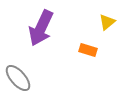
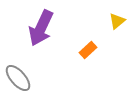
yellow triangle: moved 10 px right, 1 px up
orange rectangle: rotated 60 degrees counterclockwise
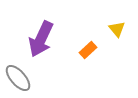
yellow triangle: moved 8 px down; rotated 30 degrees counterclockwise
purple arrow: moved 11 px down
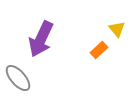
orange rectangle: moved 11 px right
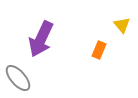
yellow triangle: moved 5 px right, 4 px up
orange rectangle: rotated 24 degrees counterclockwise
